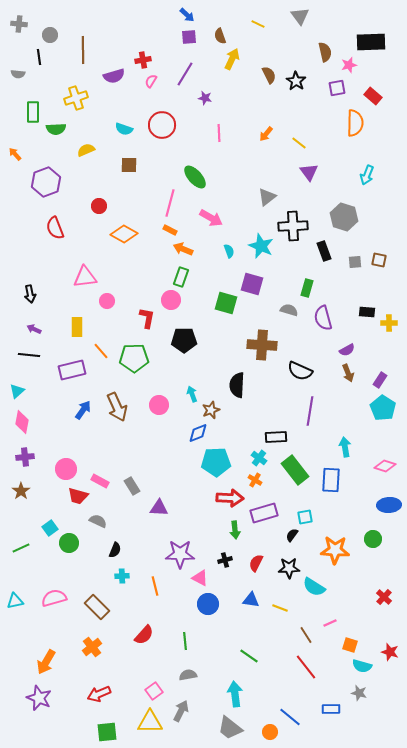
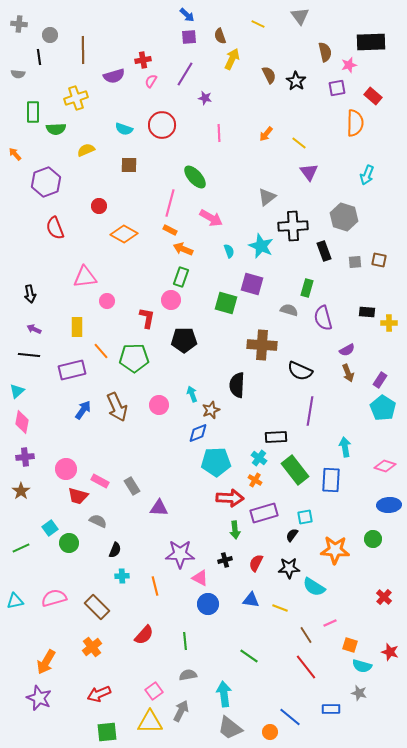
cyan arrow at (235, 694): moved 11 px left
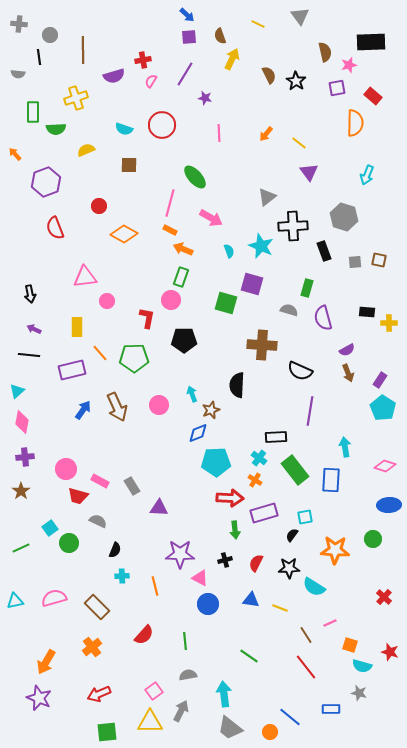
orange line at (101, 351): moved 1 px left, 2 px down
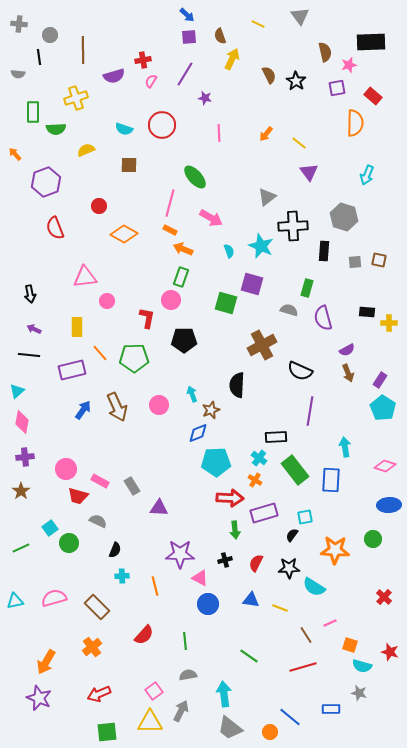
black rectangle at (324, 251): rotated 24 degrees clockwise
brown cross at (262, 345): rotated 32 degrees counterclockwise
red line at (306, 667): moved 3 px left; rotated 68 degrees counterclockwise
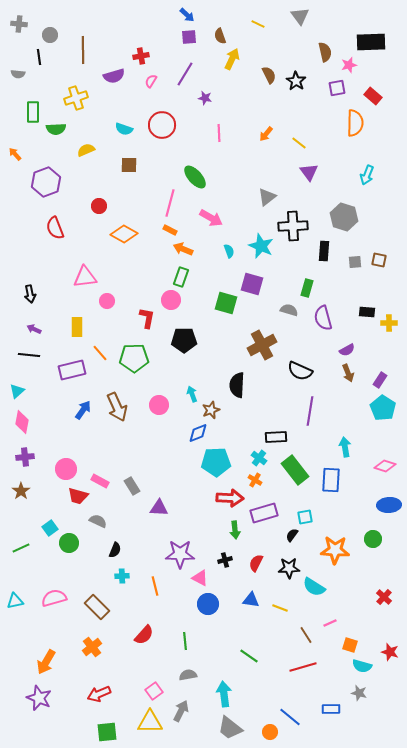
red cross at (143, 60): moved 2 px left, 4 px up
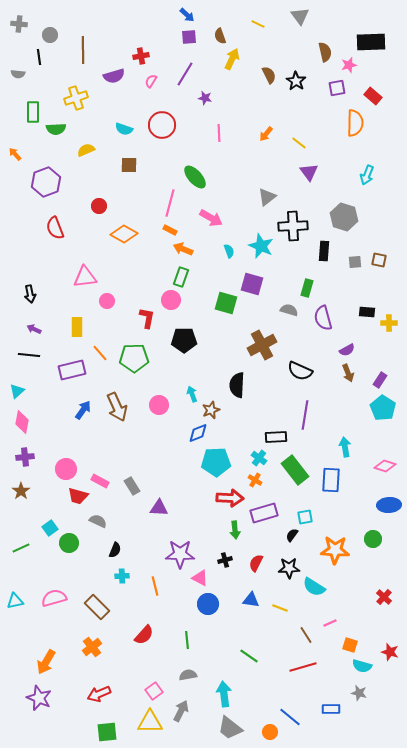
purple line at (310, 411): moved 5 px left, 4 px down
green line at (185, 641): moved 2 px right, 1 px up
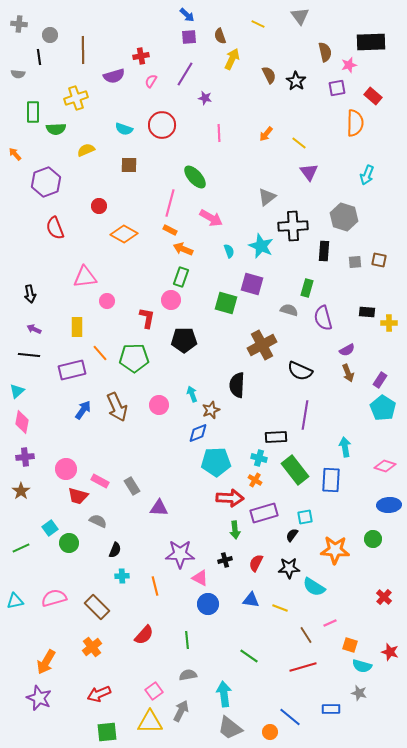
cyan cross at (259, 458): rotated 21 degrees counterclockwise
